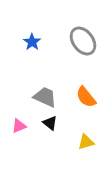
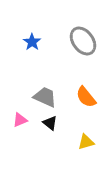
pink triangle: moved 1 px right, 6 px up
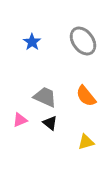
orange semicircle: moved 1 px up
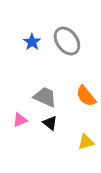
gray ellipse: moved 16 px left
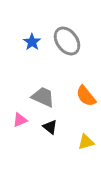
gray trapezoid: moved 2 px left
black triangle: moved 4 px down
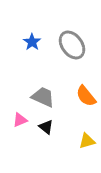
gray ellipse: moved 5 px right, 4 px down
black triangle: moved 4 px left
yellow triangle: moved 1 px right, 1 px up
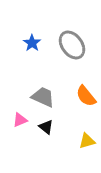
blue star: moved 1 px down
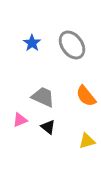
black triangle: moved 2 px right
